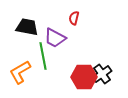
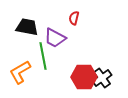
black cross: moved 4 px down
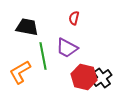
purple trapezoid: moved 12 px right, 10 px down
red hexagon: rotated 15 degrees clockwise
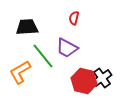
black trapezoid: rotated 15 degrees counterclockwise
green line: rotated 28 degrees counterclockwise
red hexagon: moved 4 px down
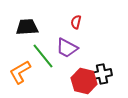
red semicircle: moved 2 px right, 4 px down
black cross: moved 4 px up; rotated 24 degrees clockwise
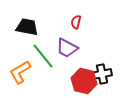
black trapezoid: rotated 15 degrees clockwise
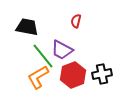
red semicircle: moved 1 px up
purple trapezoid: moved 5 px left, 2 px down
orange L-shape: moved 18 px right, 5 px down
red hexagon: moved 11 px left, 6 px up; rotated 25 degrees clockwise
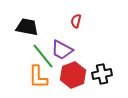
orange L-shape: rotated 60 degrees counterclockwise
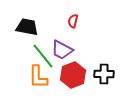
red semicircle: moved 3 px left
black cross: moved 2 px right; rotated 12 degrees clockwise
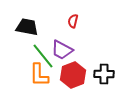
orange L-shape: moved 1 px right, 2 px up
